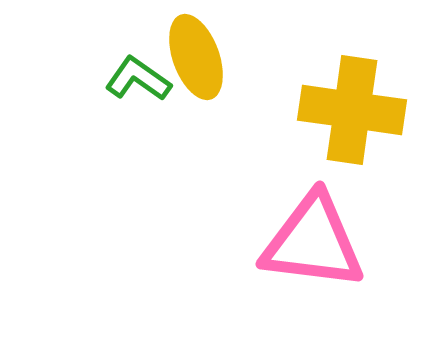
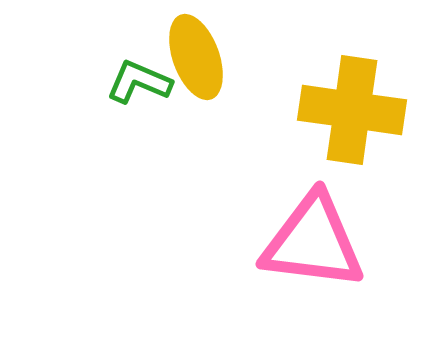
green L-shape: moved 1 px right, 3 px down; rotated 12 degrees counterclockwise
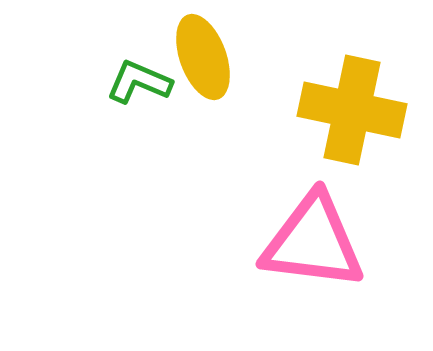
yellow ellipse: moved 7 px right
yellow cross: rotated 4 degrees clockwise
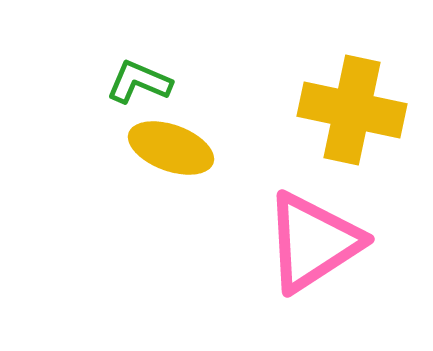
yellow ellipse: moved 32 px left, 91 px down; rotated 50 degrees counterclockwise
pink triangle: rotated 40 degrees counterclockwise
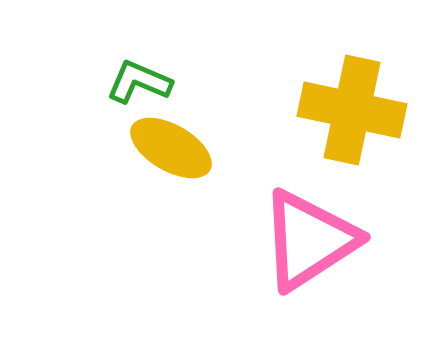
yellow ellipse: rotated 10 degrees clockwise
pink triangle: moved 4 px left, 2 px up
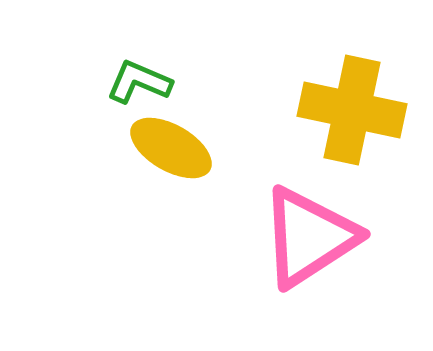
pink triangle: moved 3 px up
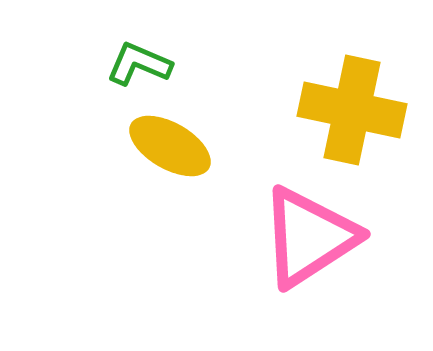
green L-shape: moved 18 px up
yellow ellipse: moved 1 px left, 2 px up
